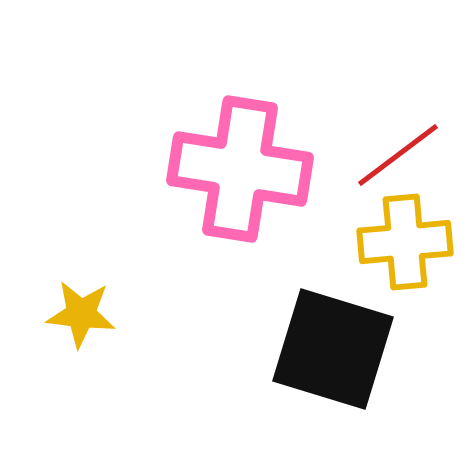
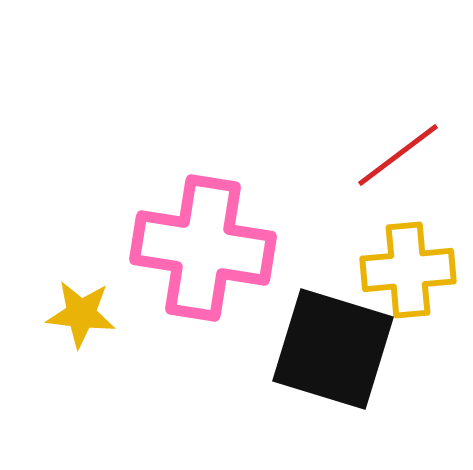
pink cross: moved 37 px left, 79 px down
yellow cross: moved 3 px right, 28 px down
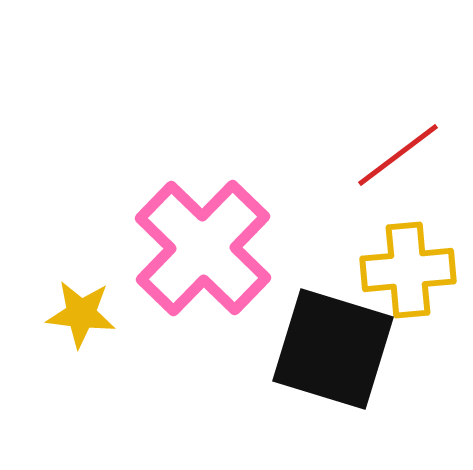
pink cross: rotated 35 degrees clockwise
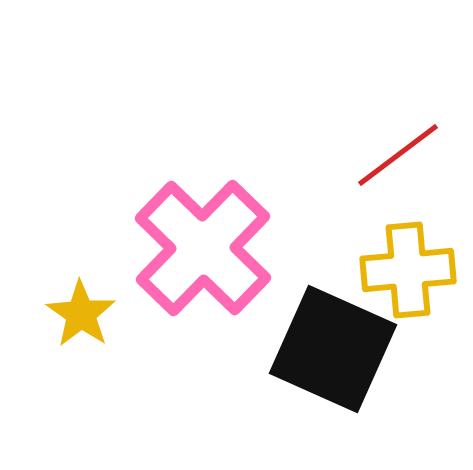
yellow star: rotated 28 degrees clockwise
black square: rotated 7 degrees clockwise
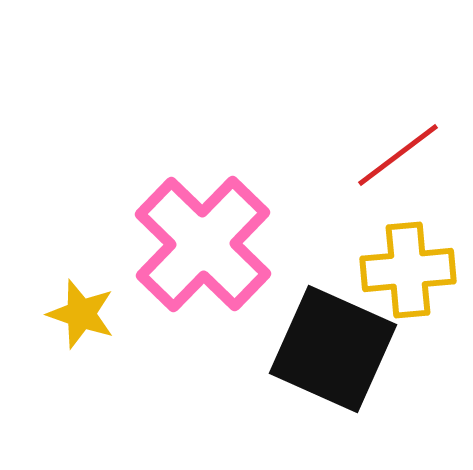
pink cross: moved 4 px up
yellow star: rotated 16 degrees counterclockwise
